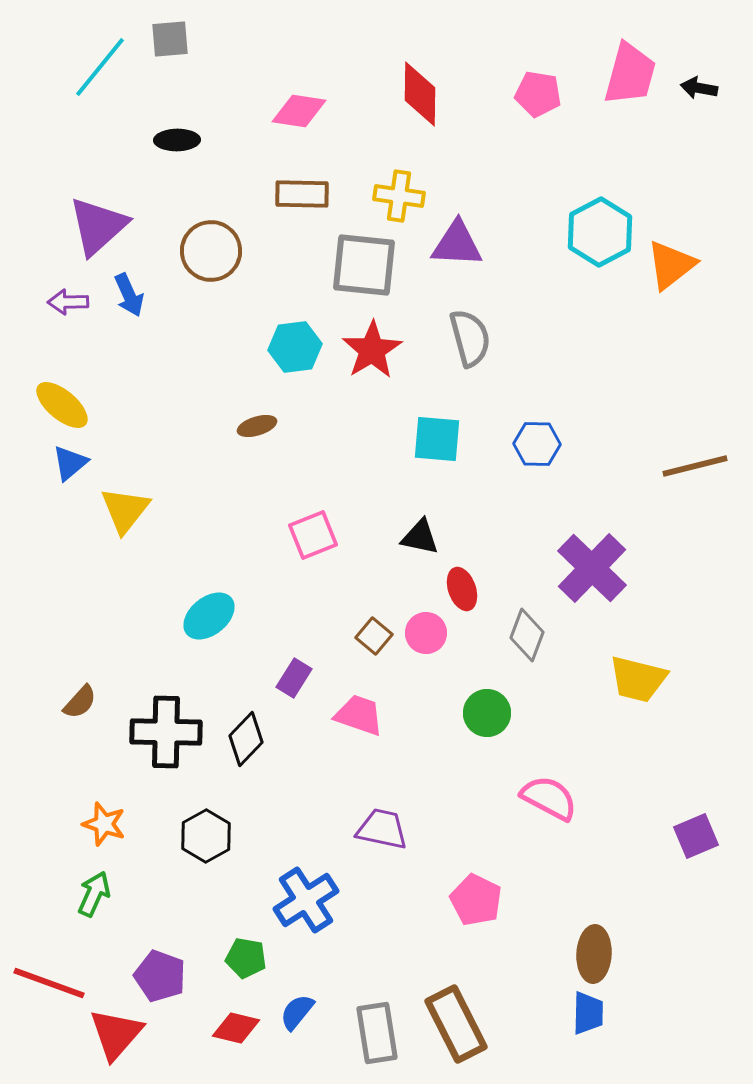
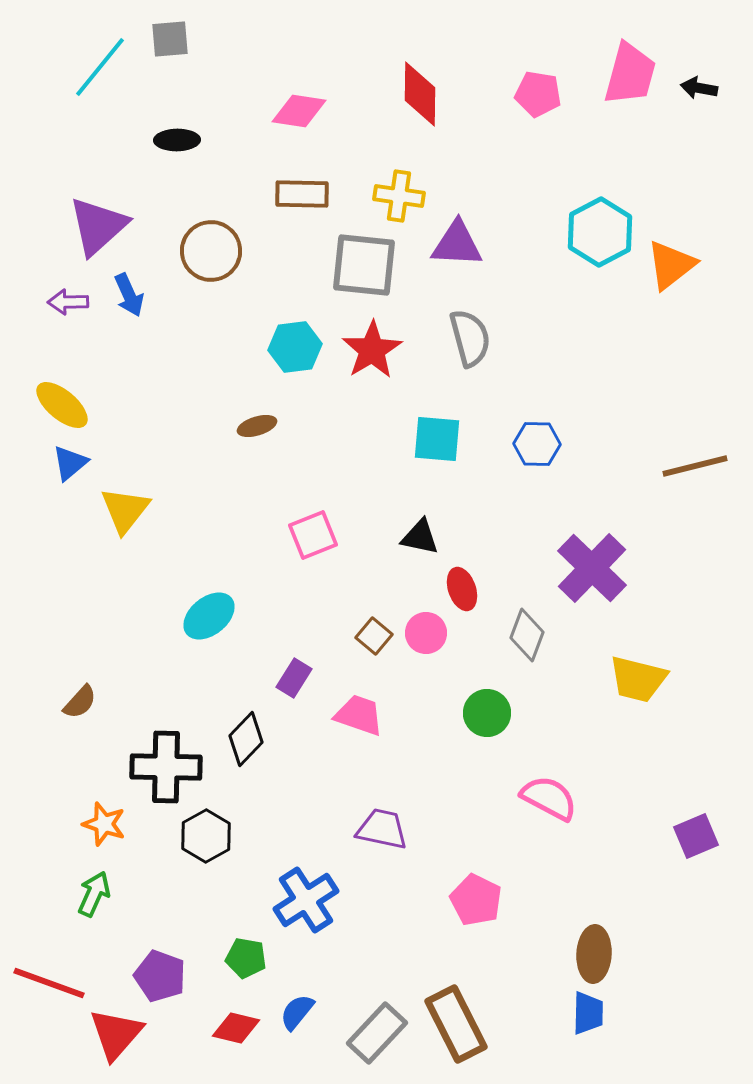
black cross at (166, 732): moved 35 px down
gray rectangle at (377, 1033): rotated 52 degrees clockwise
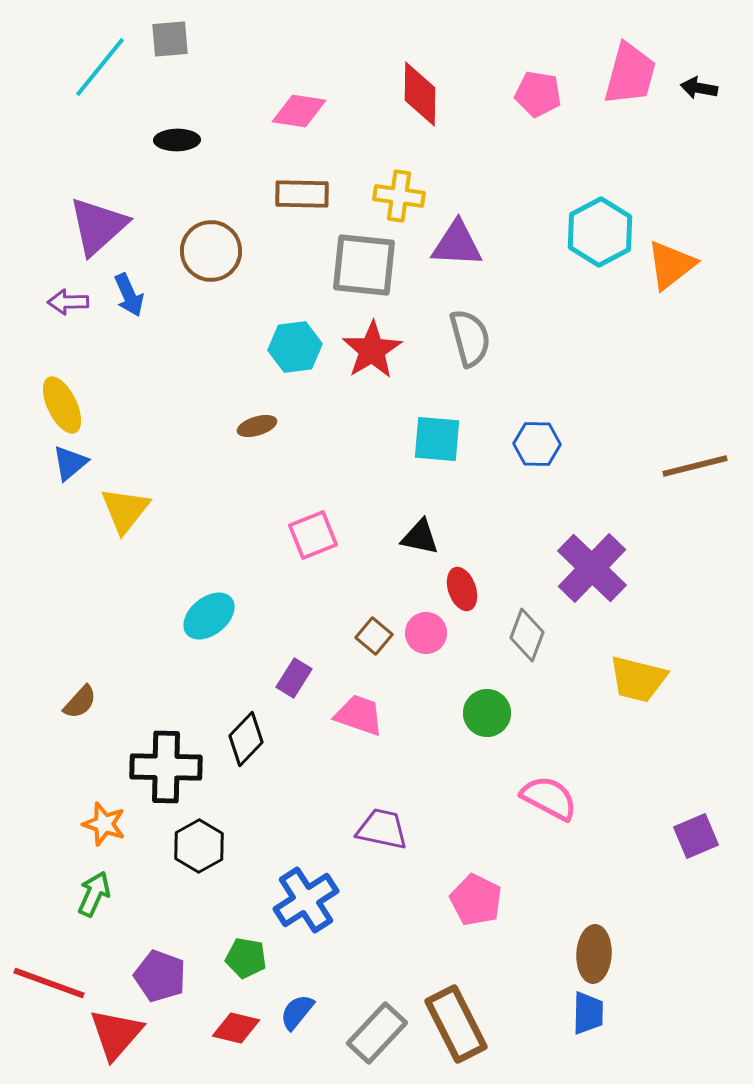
yellow ellipse at (62, 405): rotated 24 degrees clockwise
black hexagon at (206, 836): moved 7 px left, 10 px down
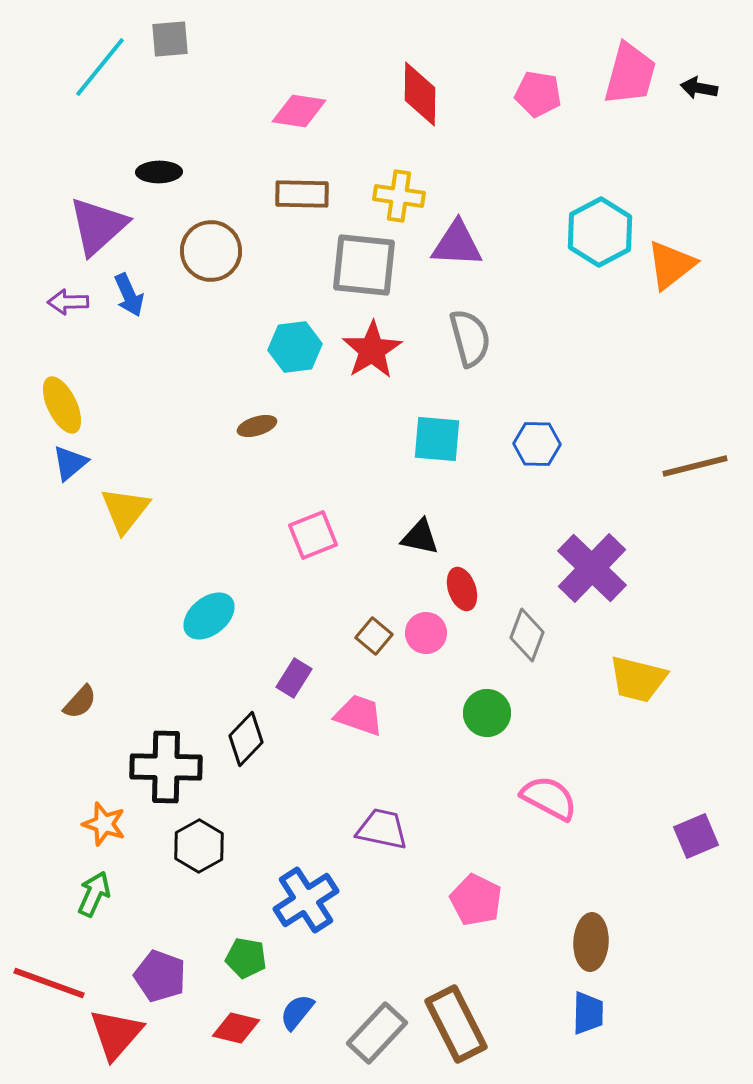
black ellipse at (177, 140): moved 18 px left, 32 px down
brown ellipse at (594, 954): moved 3 px left, 12 px up
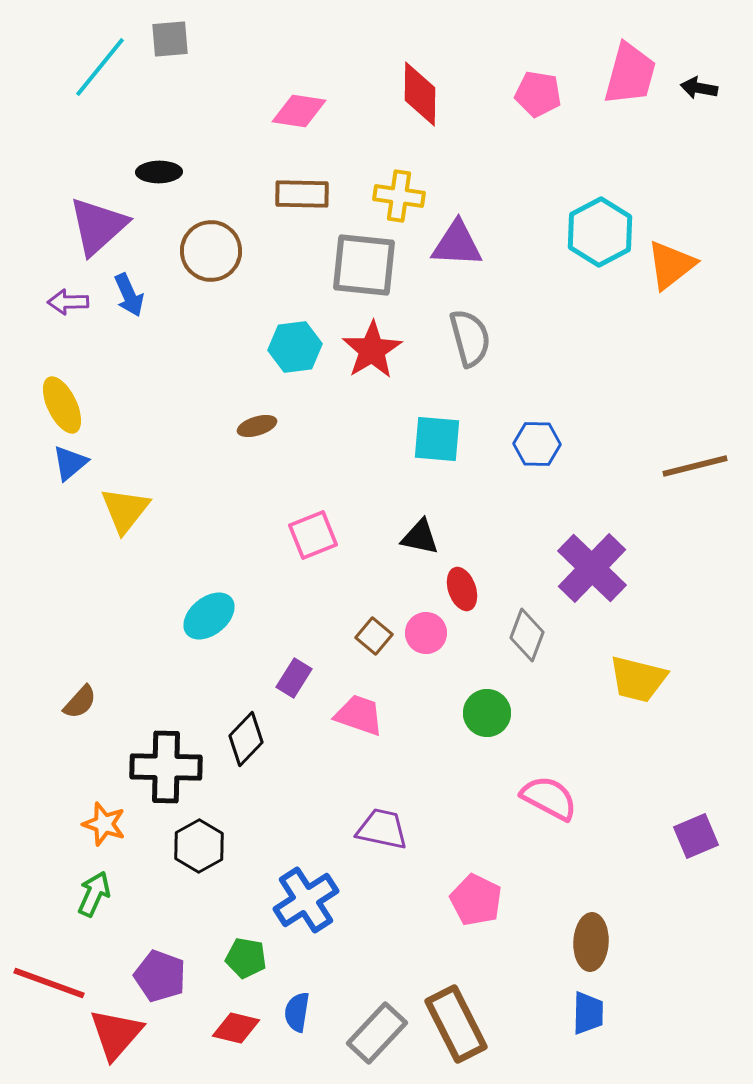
blue semicircle at (297, 1012): rotated 30 degrees counterclockwise
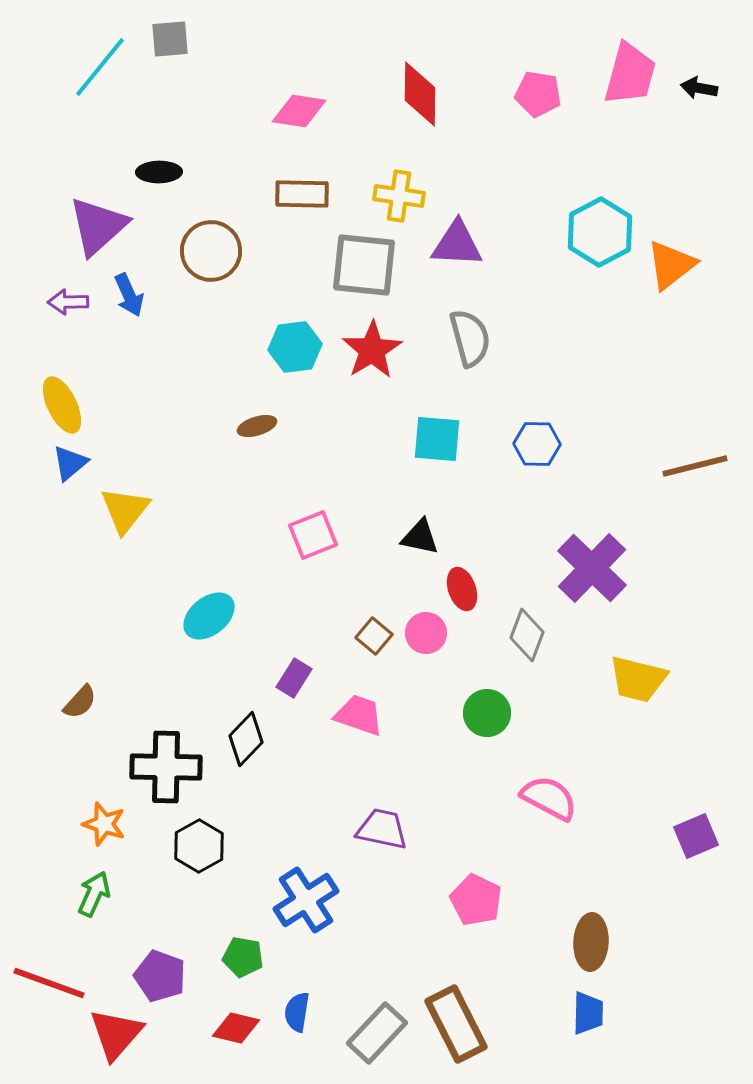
green pentagon at (246, 958): moved 3 px left, 1 px up
